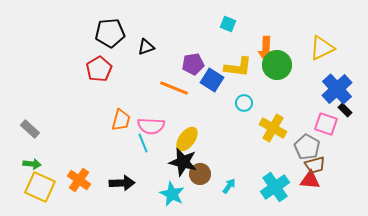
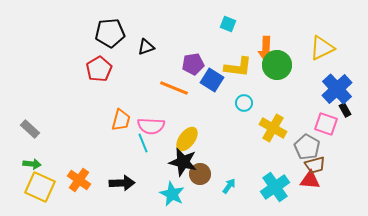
black rectangle: rotated 16 degrees clockwise
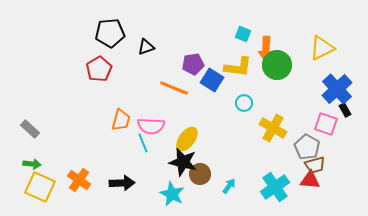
cyan square: moved 15 px right, 10 px down
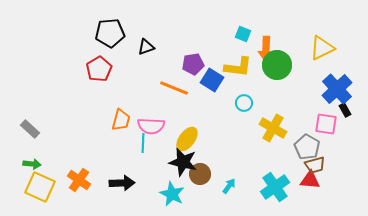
pink square: rotated 10 degrees counterclockwise
cyan line: rotated 24 degrees clockwise
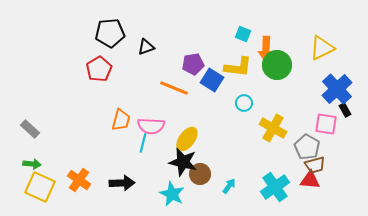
cyan line: rotated 12 degrees clockwise
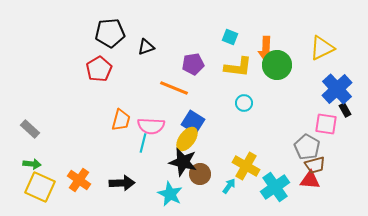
cyan square: moved 13 px left, 3 px down
blue square: moved 19 px left, 42 px down
yellow cross: moved 27 px left, 38 px down
cyan star: moved 2 px left
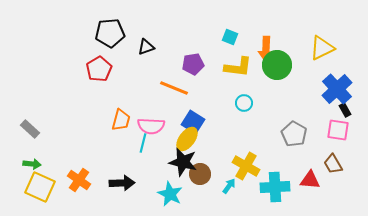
pink square: moved 12 px right, 6 px down
gray pentagon: moved 13 px left, 13 px up
brown trapezoid: moved 18 px right, 1 px up; rotated 75 degrees clockwise
cyan cross: rotated 32 degrees clockwise
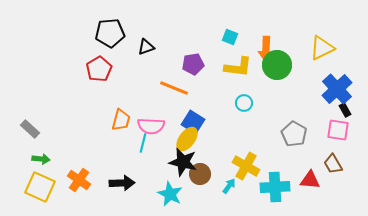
green arrow: moved 9 px right, 5 px up
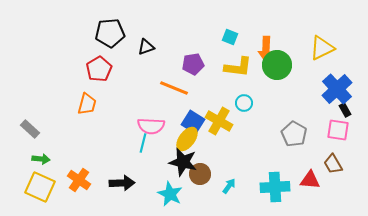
orange trapezoid: moved 34 px left, 16 px up
yellow cross: moved 27 px left, 45 px up
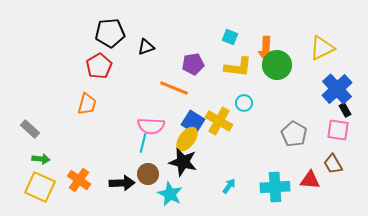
red pentagon: moved 3 px up
brown circle: moved 52 px left
